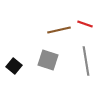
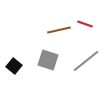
gray line: rotated 60 degrees clockwise
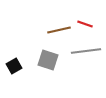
gray line: moved 10 px up; rotated 32 degrees clockwise
black square: rotated 21 degrees clockwise
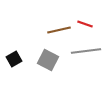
gray square: rotated 10 degrees clockwise
black square: moved 7 px up
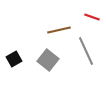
red line: moved 7 px right, 7 px up
gray line: rotated 72 degrees clockwise
gray square: rotated 10 degrees clockwise
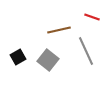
black square: moved 4 px right, 2 px up
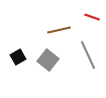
gray line: moved 2 px right, 4 px down
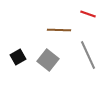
red line: moved 4 px left, 3 px up
brown line: rotated 15 degrees clockwise
